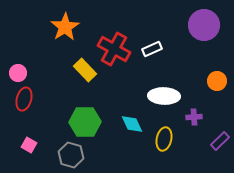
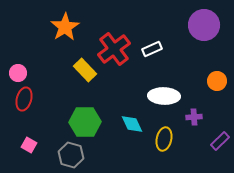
red cross: rotated 24 degrees clockwise
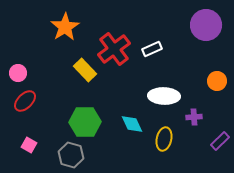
purple circle: moved 2 px right
red ellipse: moved 1 px right, 2 px down; rotated 30 degrees clockwise
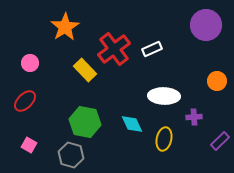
pink circle: moved 12 px right, 10 px up
green hexagon: rotated 12 degrees clockwise
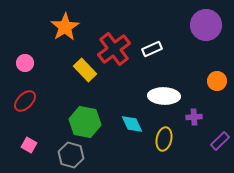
pink circle: moved 5 px left
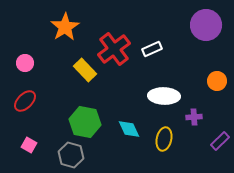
cyan diamond: moved 3 px left, 5 px down
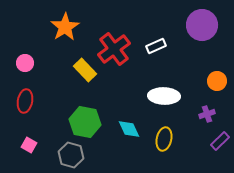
purple circle: moved 4 px left
white rectangle: moved 4 px right, 3 px up
red ellipse: rotated 35 degrees counterclockwise
purple cross: moved 13 px right, 3 px up; rotated 14 degrees counterclockwise
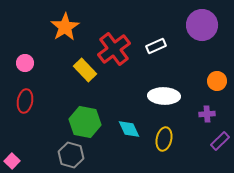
purple cross: rotated 14 degrees clockwise
pink square: moved 17 px left, 16 px down; rotated 14 degrees clockwise
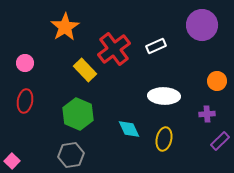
green hexagon: moved 7 px left, 8 px up; rotated 12 degrees clockwise
gray hexagon: rotated 25 degrees counterclockwise
